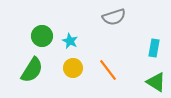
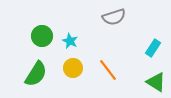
cyan rectangle: moved 1 px left; rotated 24 degrees clockwise
green semicircle: moved 4 px right, 4 px down
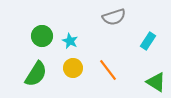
cyan rectangle: moved 5 px left, 7 px up
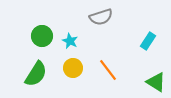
gray semicircle: moved 13 px left
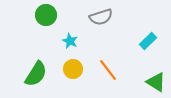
green circle: moved 4 px right, 21 px up
cyan rectangle: rotated 12 degrees clockwise
yellow circle: moved 1 px down
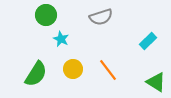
cyan star: moved 9 px left, 2 px up
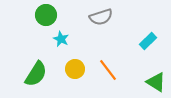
yellow circle: moved 2 px right
